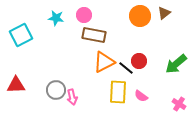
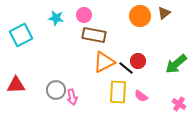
red circle: moved 1 px left
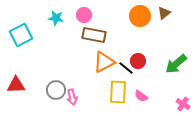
pink cross: moved 4 px right
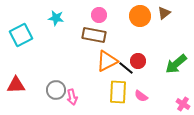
pink circle: moved 15 px right
orange triangle: moved 3 px right, 1 px up
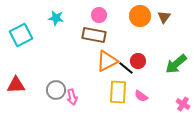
brown triangle: moved 4 px down; rotated 16 degrees counterclockwise
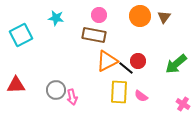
yellow rectangle: moved 1 px right
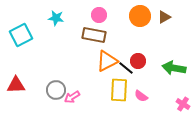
brown triangle: rotated 24 degrees clockwise
green arrow: moved 2 px left, 4 px down; rotated 50 degrees clockwise
yellow rectangle: moved 2 px up
pink arrow: rotated 70 degrees clockwise
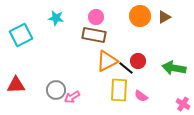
pink circle: moved 3 px left, 2 px down
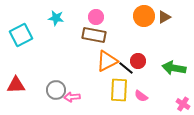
orange circle: moved 4 px right
pink arrow: rotated 28 degrees clockwise
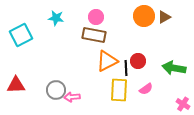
black line: rotated 49 degrees clockwise
pink semicircle: moved 5 px right, 7 px up; rotated 72 degrees counterclockwise
